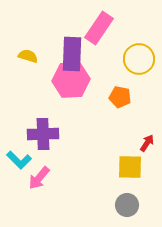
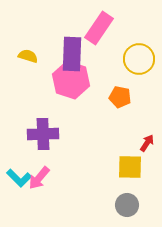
pink hexagon: rotated 21 degrees clockwise
cyan L-shape: moved 18 px down
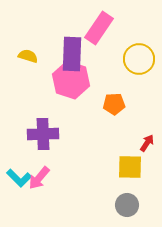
orange pentagon: moved 6 px left, 7 px down; rotated 15 degrees counterclockwise
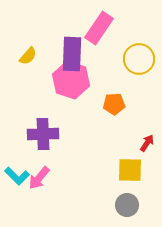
yellow semicircle: rotated 114 degrees clockwise
yellow square: moved 3 px down
cyan L-shape: moved 2 px left, 2 px up
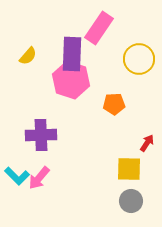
purple cross: moved 2 px left, 1 px down
yellow square: moved 1 px left, 1 px up
gray circle: moved 4 px right, 4 px up
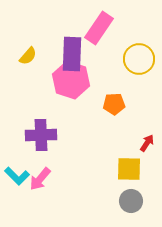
pink arrow: moved 1 px right, 1 px down
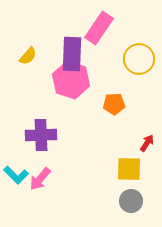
cyan L-shape: moved 1 px left, 1 px up
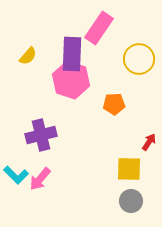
purple cross: rotated 12 degrees counterclockwise
red arrow: moved 2 px right, 1 px up
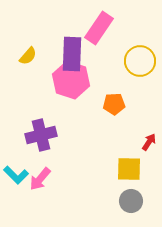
yellow circle: moved 1 px right, 2 px down
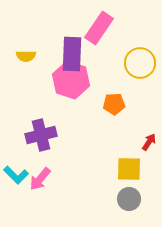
yellow semicircle: moved 2 px left; rotated 48 degrees clockwise
yellow circle: moved 2 px down
gray circle: moved 2 px left, 2 px up
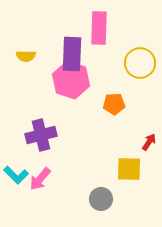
pink rectangle: rotated 32 degrees counterclockwise
gray circle: moved 28 px left
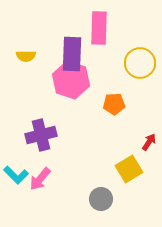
yellow square: rotated 32 degrees counterclockwise
